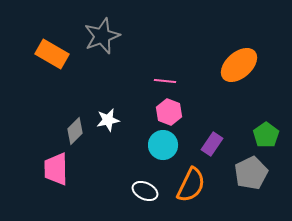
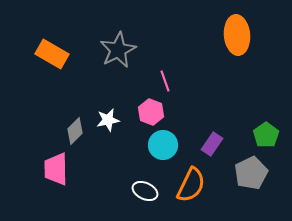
gray star: moved 16 px right, 14 px down; rotated 6 degrees counterclockwise
orange ellipse: moved 2 px left, 30 px up; rotated 54 degrees counterclockwise
pink line: rotated 65 degrees clockwise
pink hexagon: moved 18 px left
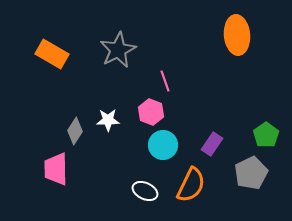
white star: rotated 10 degrees clockwise
gray diamond: rotated 12 degrees counterclockwise
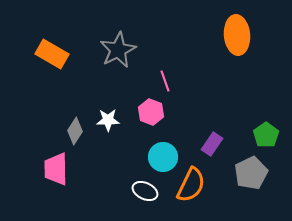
cyan circle: moved 12 px down
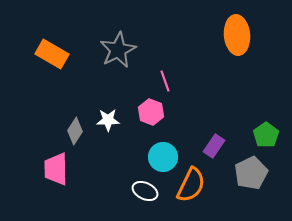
purple rectangle: moved 2 px right, 2 px down
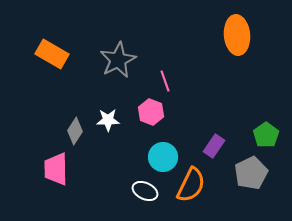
gray star: moved 10 px down
